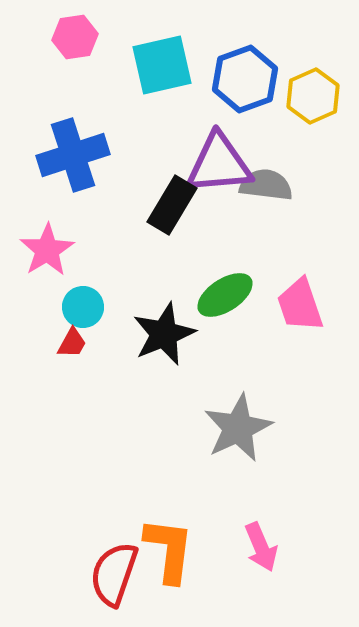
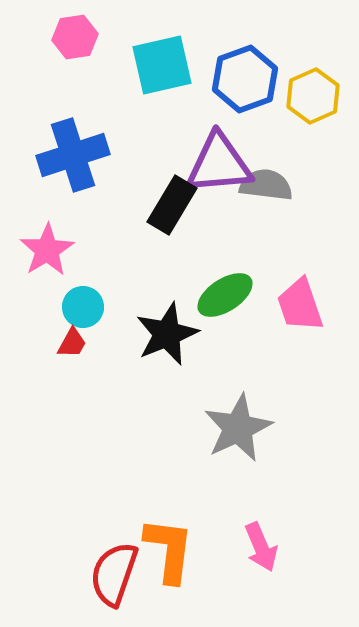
black star: moved 3 px right
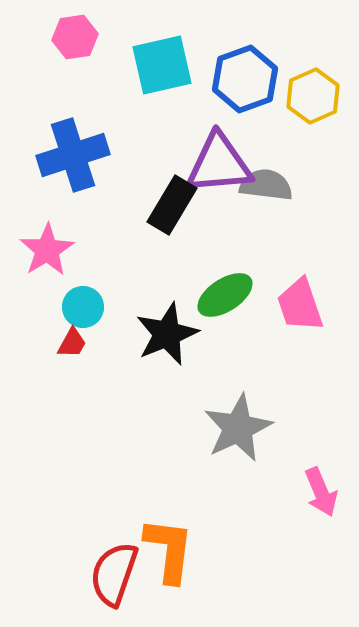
pink arrow: moved 60 px right, 55 px up
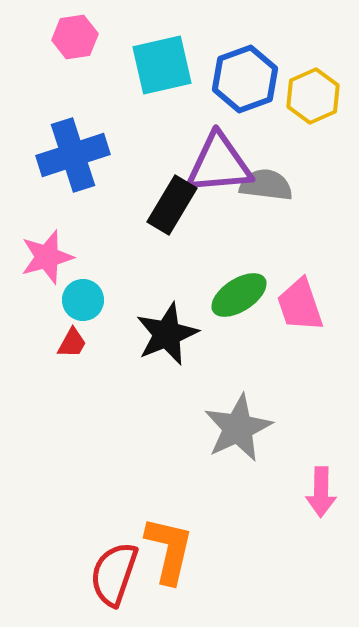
pink star: moved 7 px down; rotated 16 degrees clockwise
green ellipse: moved 14 px right
cyan circle: moved 7 px up
pink arrow: rotated 24 degrees clockwise
orange L-shape: rotated 6 degrees clockwise
